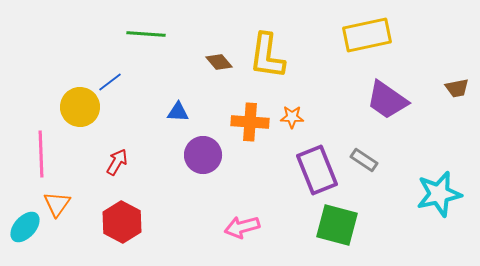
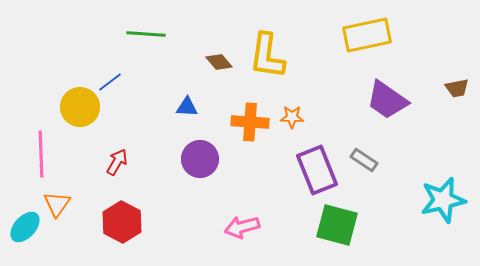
blue triangle: moved 9 px right, 5 px up
purple circle: moved 3 px left, 4 px down
cyan star: moved 4 px right, 6 px down
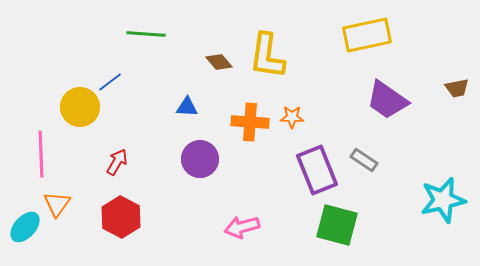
red hexagon: moved 1 px left, 5 px up
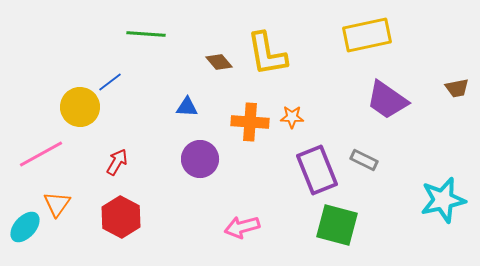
yellow L-shape: moved 2 px up; rotated 18 degrees counterclockwise
pink line: rotated 63 degrees clockwise
gray rectangle: rotated 8 degrees counterclockwise
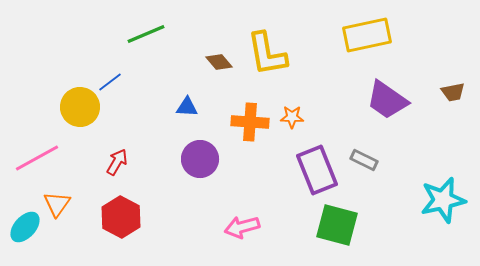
green line: rotated 27 degrees counterclockwise
brown trapezoid: moved 4 px left, 4 px down
pink line: moved 4 px left, 4 px down
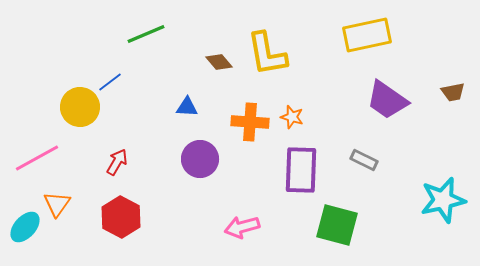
orange star: rotated 15 degrees clockwise
purple rectangle: moved 16 px left; rotated 24 degrees clockwise
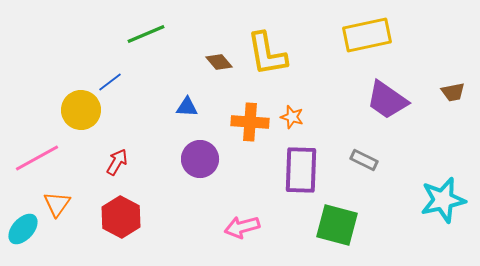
yellow circle: moved 1 px right, 3 px down
cyan ellipse: moved 2 px left, 2 px down
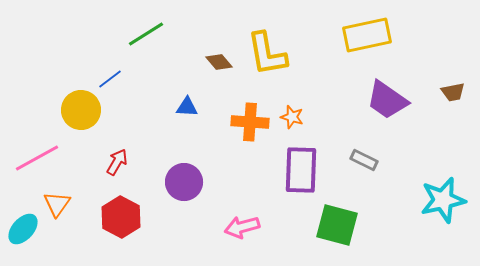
green line: rotated 9 degrees counterclockwise
blue line: moved 3 px up
purple circle: moved 16 px left, 23 px down
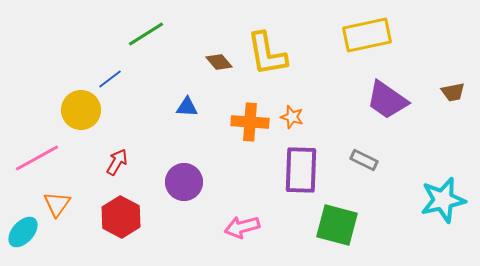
cyan ellipse: moved 3 px down
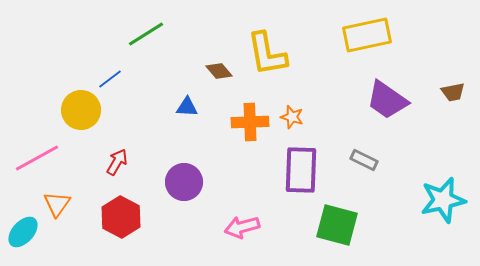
brown diamond: moved 9 px down
orange cross: rotated 6 degrees counterclockwise
